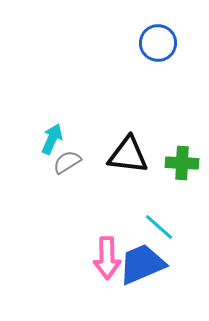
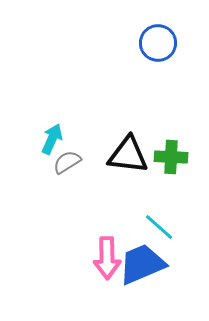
green cross: moved 11 px left, 6 px up
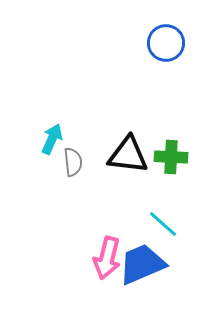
blue circle: moved 8 px right
gray semicircle: moved 6 px right; rotated 116 degrees clockwise
cyan line: moved 4 px right, 3 px up
pink arrow: rotated 15 degrees clockwise
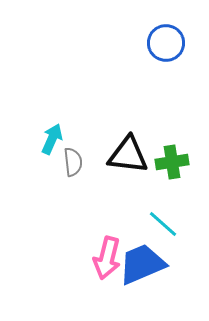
green cross: moved 1 px right, 5 px down; rotated 12 degrees counterclockwise
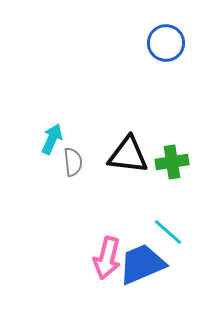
cyan line: moved 5 px right, 8 px down
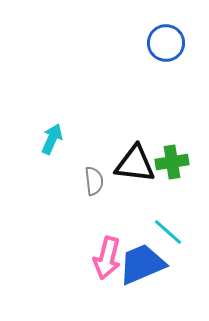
black triangle: moved 7 px right, 9 px down
gray semicircle: moved 21 px right, 19 px down
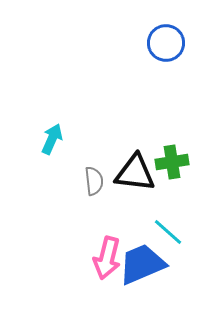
black triangle: moved 9 px down
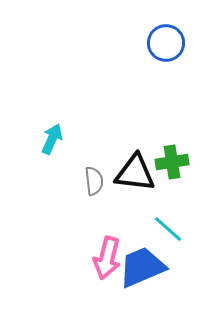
cyan line: moved 3 px up
blue trapezoid: moved 3 px down
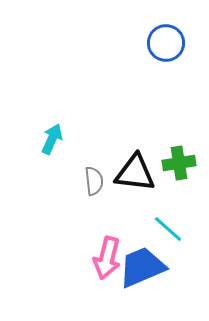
green cross: moved 7 px right, 1 px down
